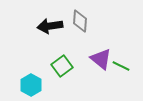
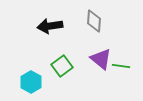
gray diamond: moved 14 px right
green line: rotated 18 degrees counterclockwise
cyan hexagon: moved 3 px up
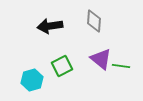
green square: rotated 10 degrees clockwise
cyan hexagon: moved 1 px right, 2 px up; rotated 15 degrees clockwise
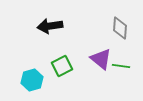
gray diamond: moved 26 px right, 7 px down
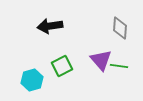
purple triangle: moved 1 px down; rotated 10 degrees clockwise
green line: moved 2 px left
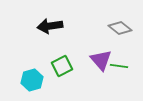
gray diamond: rotated 55 degrees counterclockwise
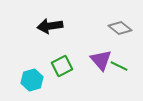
green line: rotated 18 degrees clockwise
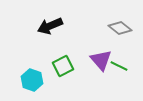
black arrow: rotated 15 degrees counterclockwise
green square: moved 1 px right
cyan hexagon: rotated 25 degrees counterclockwise
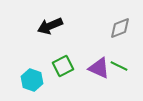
gray diamond: rotated 60 degrees counterclockwise
purple triangle: moved 2 px left, 8 px down; rotated 25 degrees counterclockwise
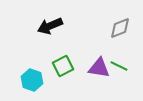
purple triangle: rotated 15 degrees counterclockwise
